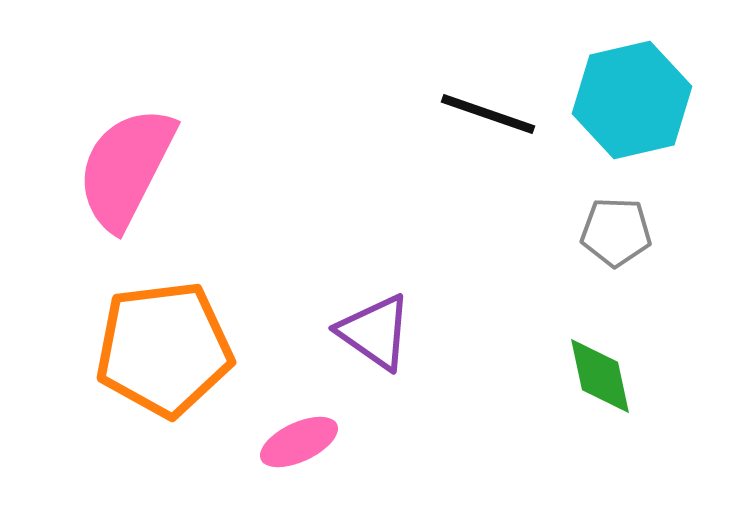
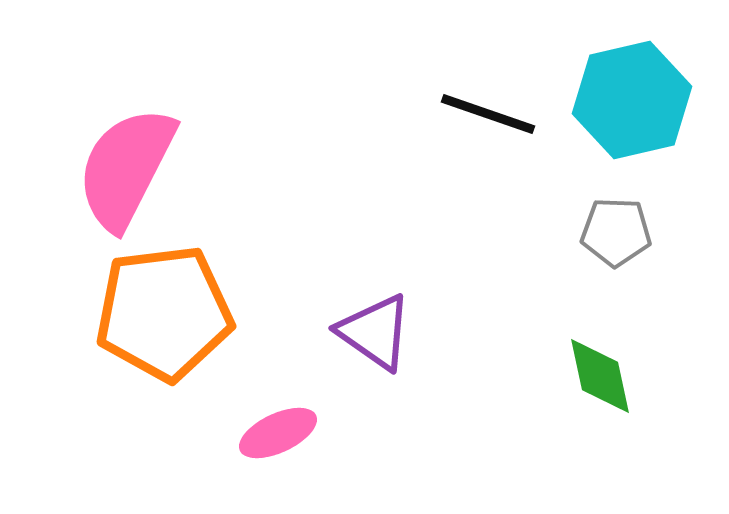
orange pentagon: moved 36 px up
pink ellipse: moved 21 px left, 9 px up
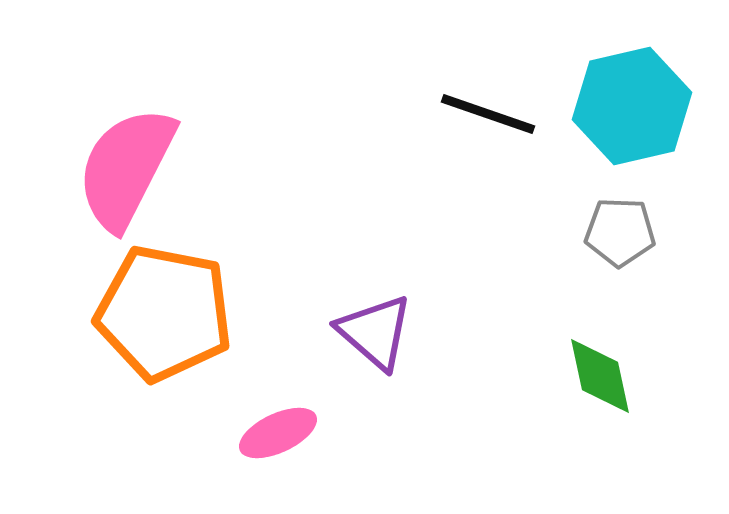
cyan hexagon: moved 6 px down
gray pentagon: moved 4 px right
orange pentagon: rotated 18 degrees clockwise
purple triangle: rotated 6 degrees clockwise
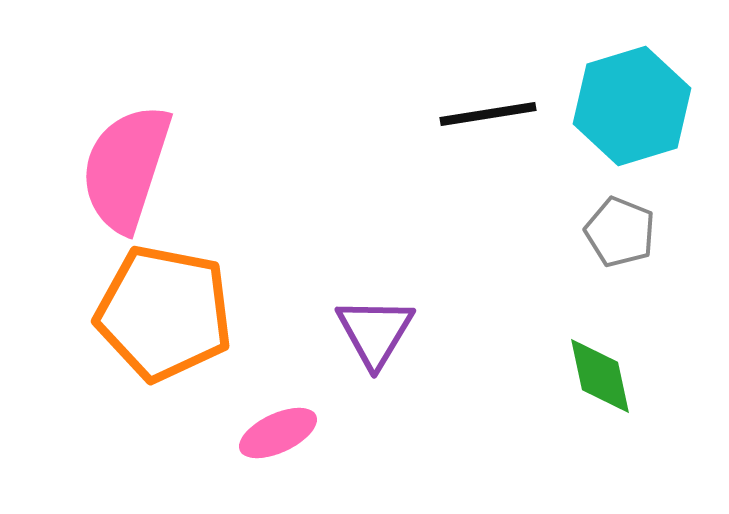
cyan hexagon: rotated 4 degrees counterclockwise
black line: rotated 28 degrees counterclockwise
pink semicircle: rotated 9 degrees counterclockwise
gray pentagon: rotated 20 degrees clockwise
purple triangle: rotated 20 degrees clockwise
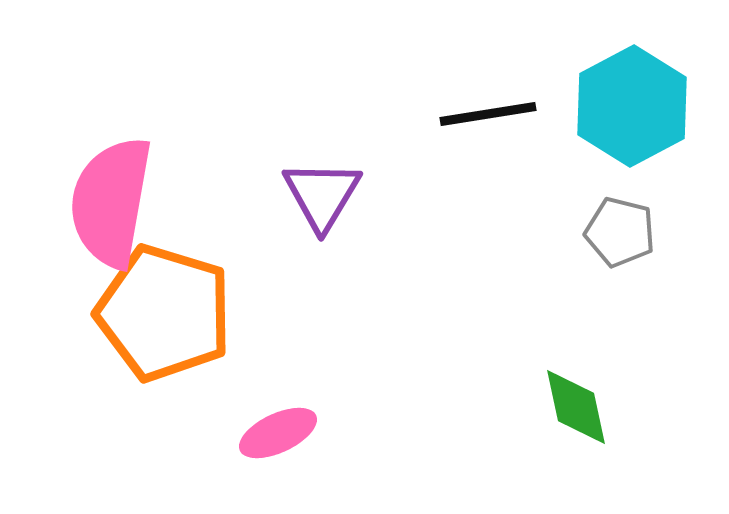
cyan hexagon: rotated 11 degrees counterclockwise
pink semicircle: moved 15 px left, 34 px down; rotated 8 degrees counterclockwise
gray pentagon: rotated 8 degrees counterclockwise
orange pentagon: rotated 6 degrees clockwise
purple triangle: moved 53 px left, 137 px up
green diamond: moved 24 px left, 31 px down
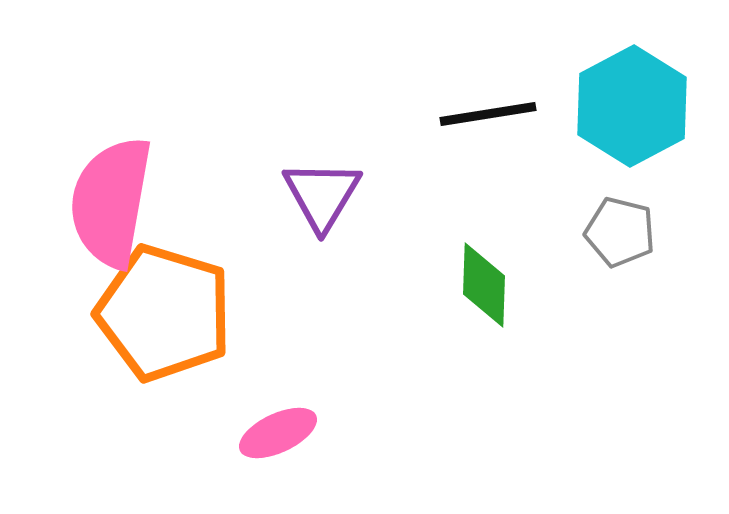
green diamond: moved 92 px left, 122 px up; rotated 14 degrees clockwise
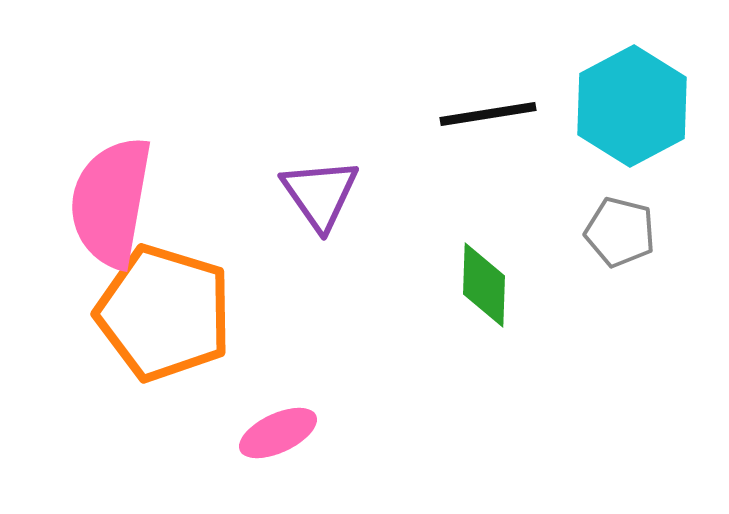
purple triangle: moved 2 px left, 1 px up; rotated 6 degrees counterclockwise
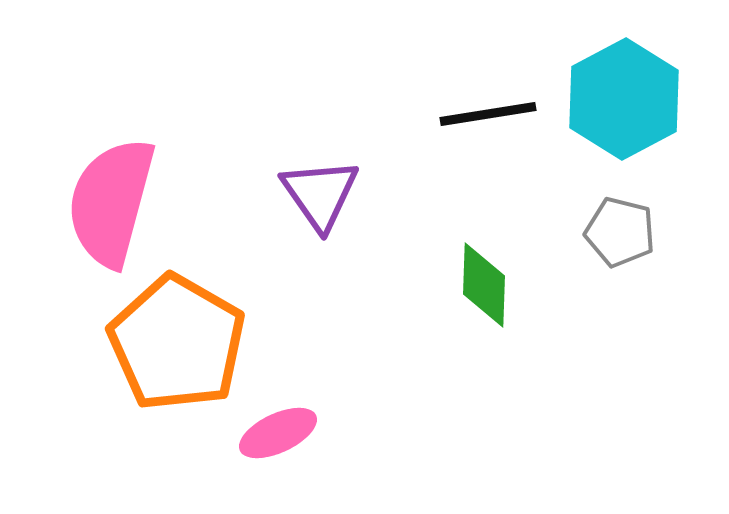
cyan hexagon: moved 8 px left, 7 px up
pink semicircle: rotated 5 degrees clockwise
orange pentagon: moved 13 px right, 30 px down; rotated 13 degrees clockwise
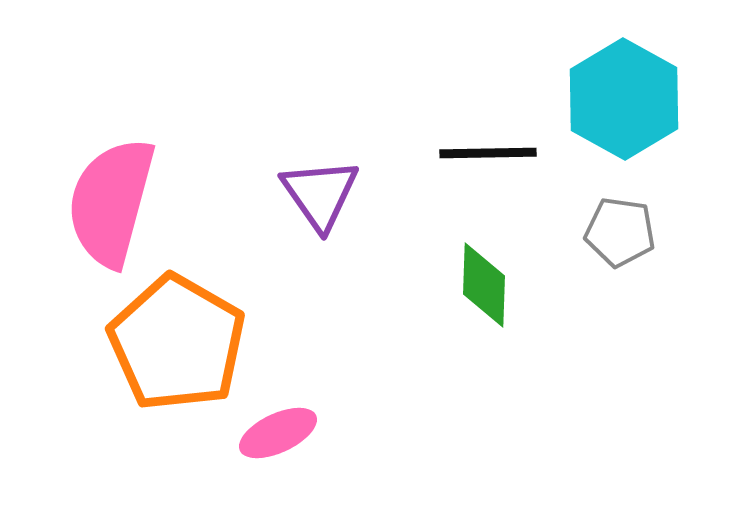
cyan hexagon: rotated 3 degrees counterclockwise
black line: moved 39 px down; rotated 8 degrees clockwise
gray pentagon: rotated 6 degrees counterclockwise
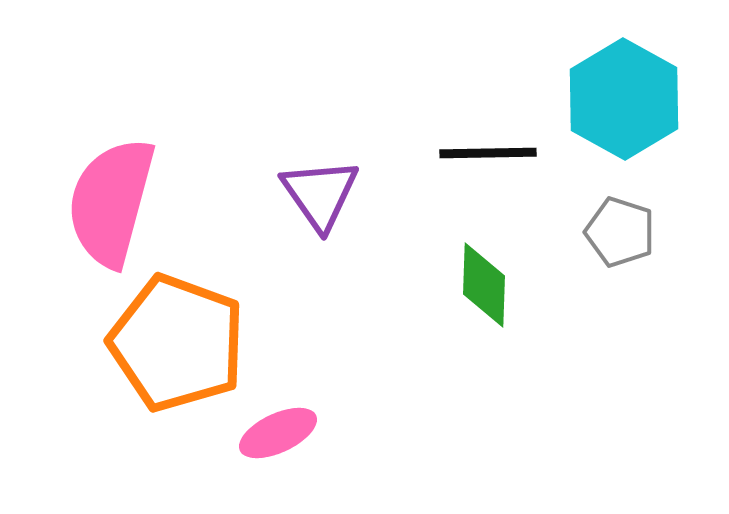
gray pentagon: rotated 10 degrees clockwise
orange pentagon: rotated 10 degrees counterclockwise
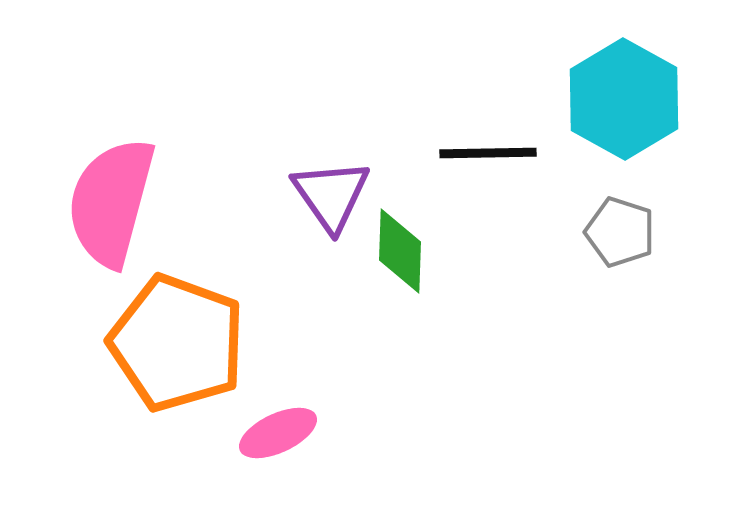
purple triangle: moved 11 px right, 1 px down
green diamond: moved 84 px left, 34 px up
